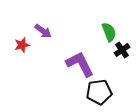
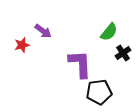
green semicircle: rotated 60 degrees clockwise
black cross: moved 1 px right, 3 px down
purple L-shape: rotated 24 degrees clockwise
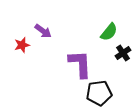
black pentagon: moved 1 px down
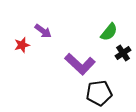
purple L-shape: rotated 136 degrees clockwise
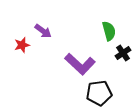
green semicircle: moved 1 px up; rotated 54 degrees counterclockwise
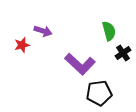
purple arrow: rotated 18 degrees counterclockwise
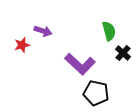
black cross: rotated 14 degrees counterclockwise
black pentagon: moved 3 px left; rotated 20 degrees clockwise
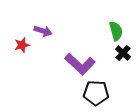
green semicircle: moved 7 px right
black pentagon: rotated 10 degrees counterclockwise
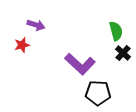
purple arrow: moved 7 px left, 6 px up
black pentagon: moved 2 px right
